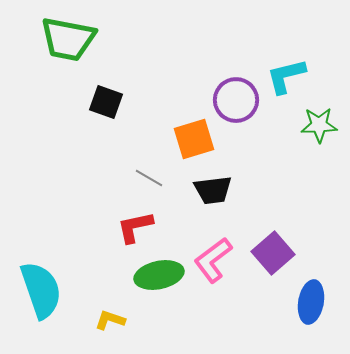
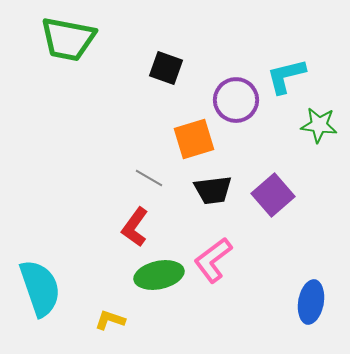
black square: moved 60 px right, 34 px up
green star: rotated 9 degrees clockwise
red L-shape: rotated 42 degrees counterclockwise
purple square: moved 58 px up
cyan semicircle: moved 1 px left, 2 px up
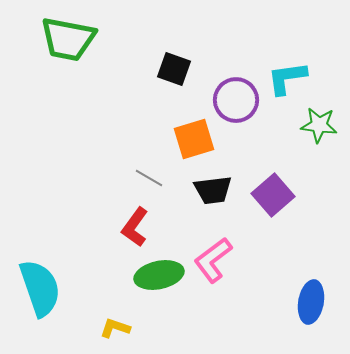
black square: moved 8 px right, 1 px down
cyan L-shape: moved 1 px right, 2 px down; rotated 6 degrees clockwise
yellow L-shape: moved 5 px right, 8 px down
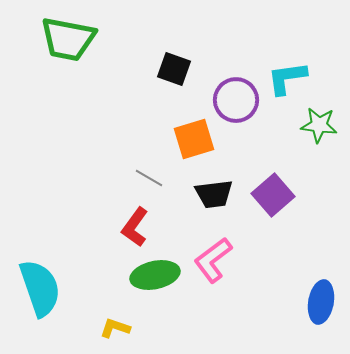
black trapezoid: moved 1 px right, 4 px down
green ellipse: moved 4 px left
blue ellipse: moved 10 px right
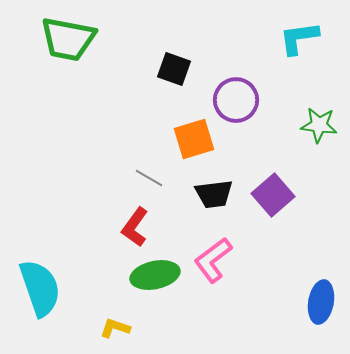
cyan L-shape: moved 12 px right, 40 px up
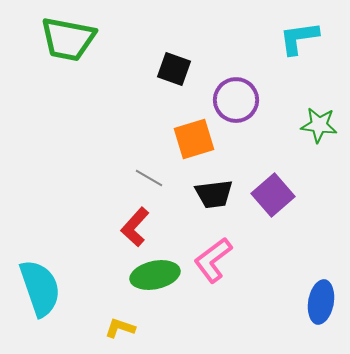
red L-shape: rotated 6 degrees clockwise
yellow L-shape: moved 5 px right
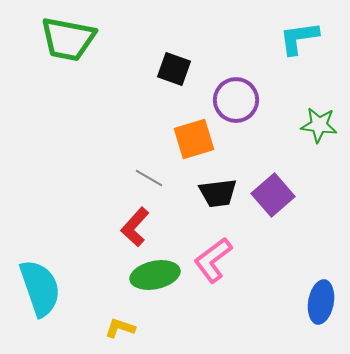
black trapezoid: moved 4 px right, 1 px up
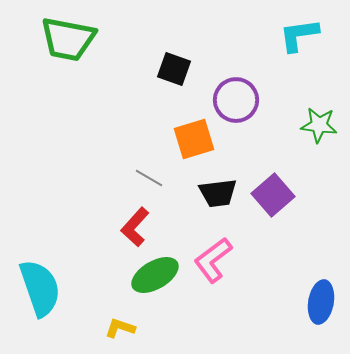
cyan L-shape: moved 3 px up
green ellipse: rotated 18 degrees counterclockwise
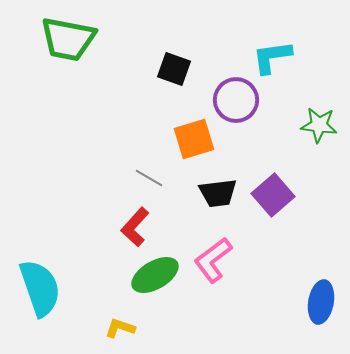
cyan L-shape: moved 27 px left, 22 px down
